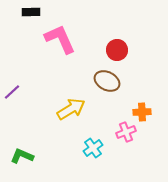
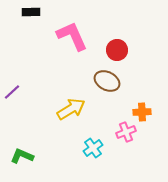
pink L-shape: moved 12 px right, 3 px up
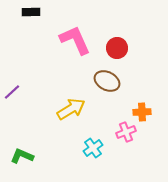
pink L-shape: moved 3 px right, 4 px down
red circle: moved 2 px up
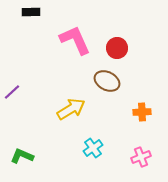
pink cross: moved 15 px right, 25 px down
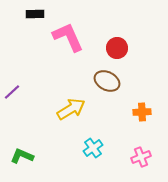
black rectangle: moved 4 px right, 2 px down
pink L-shape: moved 7 px left, 3 px up
